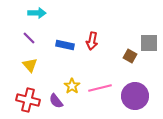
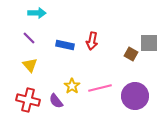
brown square: moved 1 px right, 2 px up
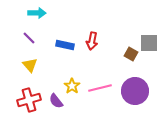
purple circle: moved 5 px up
red cross: moved 1 px right; rotated 30 degrees counterclockwise
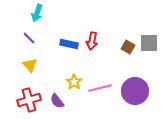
cyan arrow: rotated 108 degrees clockwise
blue rectangle: moved 4 px right, 1 px up
brown square: moved 3 px left, 7 px up
yellow star: moved 2 px right, 4 px up
purple semicircle: moved 1 px right
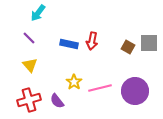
cyan arrow: moved 1 px right; rotated 18 degrees clockwise
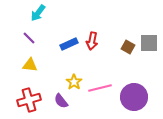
blue rectangle: rotated 36 degrees counterclockwise
yellow triangle: rotated 42 degrees counterclockwise
purple circle: moved 1 px left, 6 px down
purple semicircle: moved 4 px right
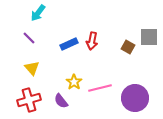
gray square: moved 6 px up
yellow triangle: moved 2 px right, 3 px down; rotated 42 degrees clockwise
purple circle: moved 1 px right, 1 px down
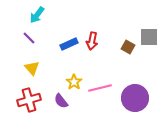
cyan arrow: moved 1 px left, 2 px down
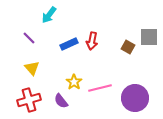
cyan arrow: moved 12 px right
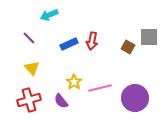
cyan arrow: rotated 30 degrees clockwise
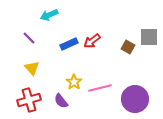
red arrow: rotated 42 degrees clockwise
purple circle: moved 1 px down
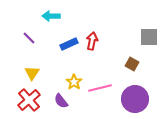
cyan arrow: moved 2 px right, 1 px down; rotated 24 degrees clockwise
red arrow: rotated 138 degrees clockwise
brown square: moved 4 px right, 17 px down
yellow triangle: moved 5 px down; rotated 14 degrees clockwise
red cross: rotated 25 degrees counterclockwise
